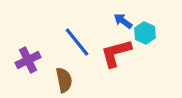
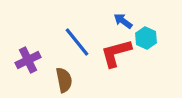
cyan hexagon: moved 1 px right, 5 px down
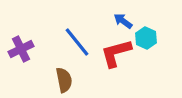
purple cross: moved 7 px left, 11 px up
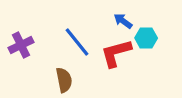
cyan hexagon: rotated 25 degrees counterclockwise
purple cross: moved 4 px up
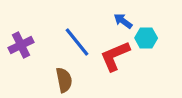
red L-shape: moved 1 px left, 3 px down; rotated 8 degrees counterclockwise
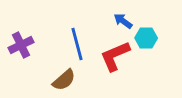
blue line: moved 2 px down; rotated 24 degrees clockwise
brown semicircle: rotated 60 degrees clockwise
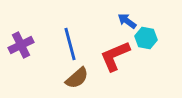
blue arrow: moved 4 px right
cyan hexagon: rotated 10 degrees clockwise
blue line: moved 7 px left
brown semicircle: moved 13 px right, 2 px up
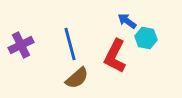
red L-shape: rotated 40 degrees counterclockwise
